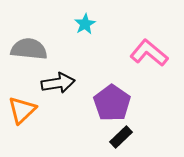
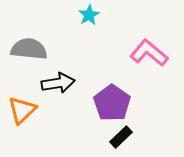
cyan star: moved 4 px right, 9 px up
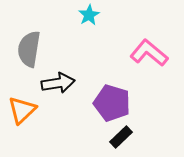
gray semicircle: rotated 87 degrees counterclockwise
purple pentagon: rotated 18 degrees counterclockwise
